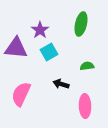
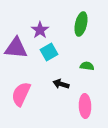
green semicircle: rotated 16 degrees clockwise
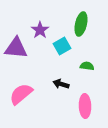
cyan square: moved 13 px right, 6 px up
pink semicircle: rotated 25 degrees clockwise
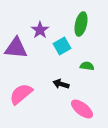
pink ellipse: moved 3 px left, 3 px down; rotated 50 degrees counterclockwise
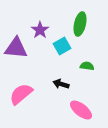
green ellipse: moved 1 px left
pink ellipse: moved 1 px left, 1 px down
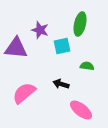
purple star: rotated 18 degrees counterclockwise
cyan square: rotated 18 degrees clockwise
pink semicircle: moved 3 px right, 1 px up
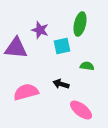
pink semicircle: moved 2 px right, 1 px up; rotated 25 degrees clockwise
